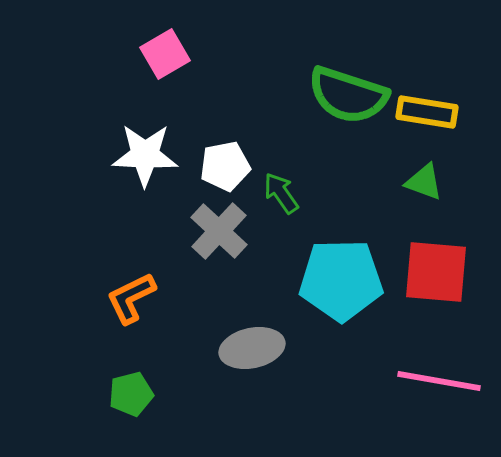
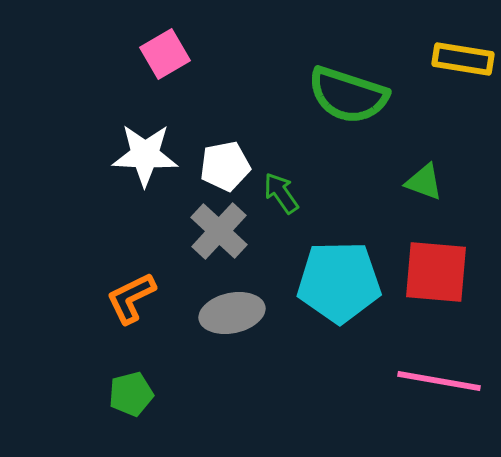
yellow rectangle: moved 36 px right, 53 px up
cyan pentagon: moved 2 px left, 2 px down
gray ellipse: moved 20 px left, 35 px up
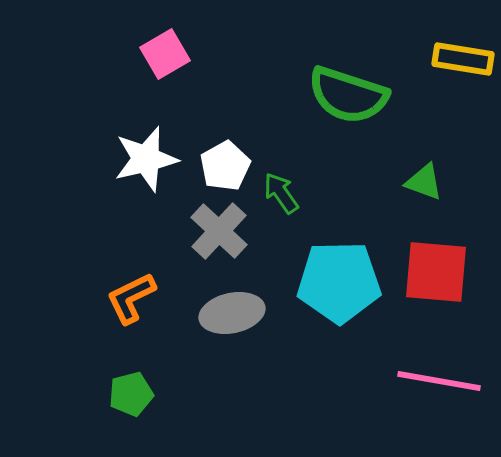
white star: moved 1 px right, 4 px down; rotated 16 degrees counterclockwise
white pentagon: rotated 18 degrees counterclockwise
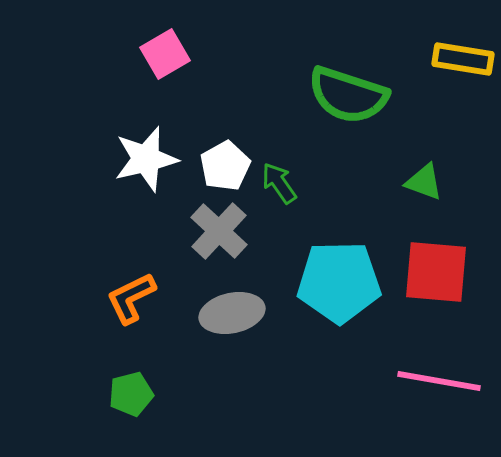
green arrow: moved 2 px left, 10 px up
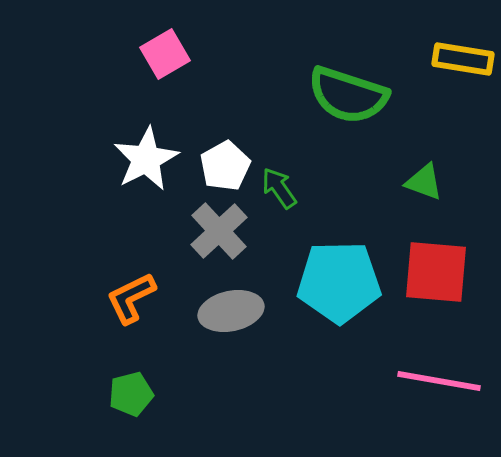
white star: rotated 14 degrees counterclockwise
green arrow: moved 5 px down
gray cross: rotated 4 degrees clockwise
gray ellipse: moved 1 px left, 2 px up
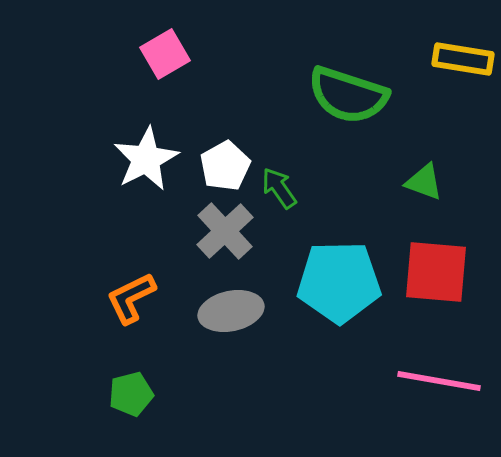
gray cross: moved 6 px right
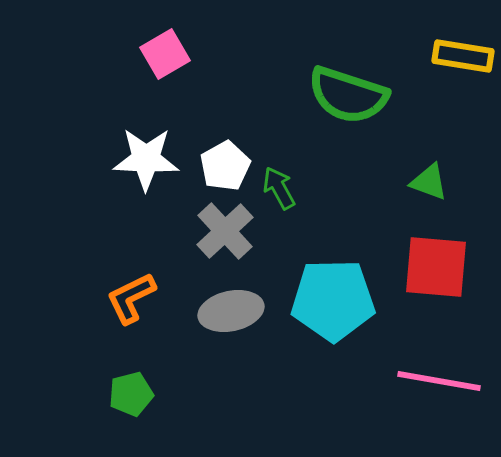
yellow rectangle: moved 3 px up
white star: rotated 30 degrees clockwise
green triangle: moved 5 px right
green arrow: rotated 6 degrees clockwise
red square: moved 5 px up
cyan pentagon: moved 6 px left, 18 px down
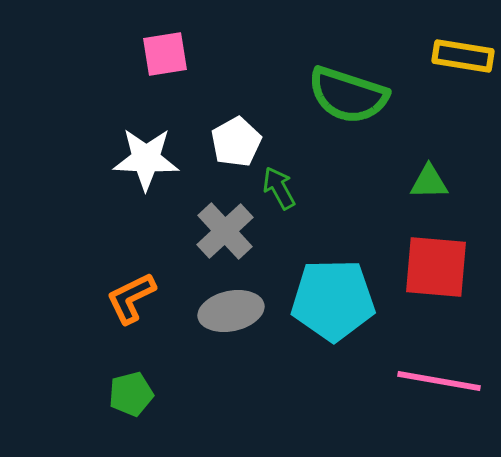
pink square: rotated 21 degrees clockwise
white pentagon: moved 11 px right, 24 px up
green triangle: rotated 21 degrees counterclockwise
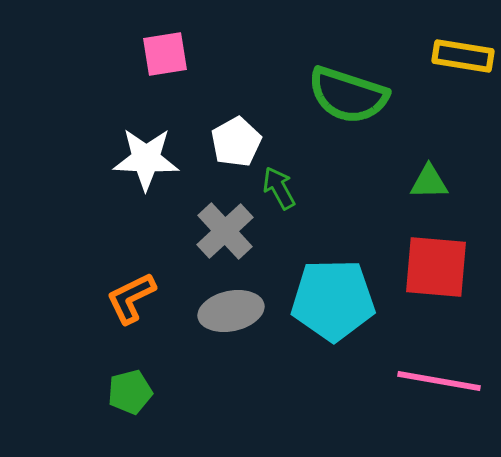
green pentagon: moved 1 px left, 2 px up
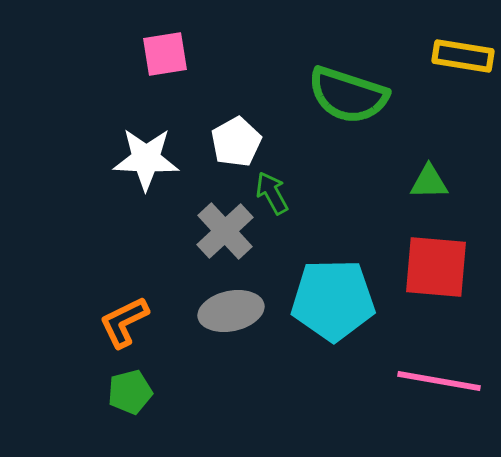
green arrow: moved 7 px left, 5 px down
orange L-shape: moved 7 px left, 24 px down
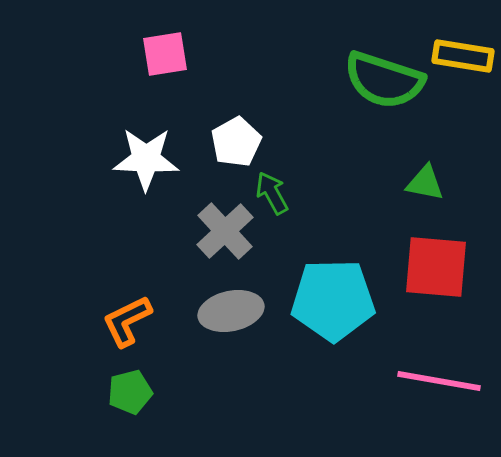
green semicircle: moved 36 px right, 15 px up
green triangle: moved 4 px left, 1 px down; rotated 12 degrees clockwise
orange L-shape: moved 3 px right, 1 px up
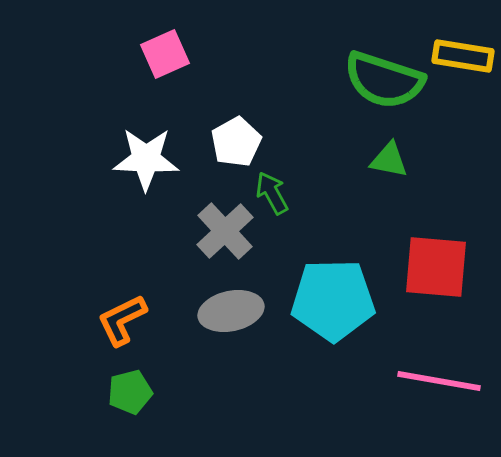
pink square: rotated 15 degrees counterclockwise
green triangle: moved 36 px left, 23 px up
orange L-shape: moved 5 px left, 1 px up
